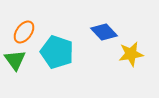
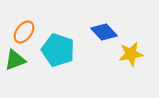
cyan pentagon: moved 1 px right, 2 px up
green triangle: rotated 45 degrees clockwise
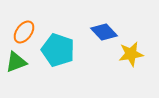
green triangle: moved 1 px right, 2 px down
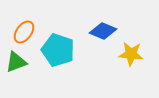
blue diamond: moved 1 px left, 1 px up; rotated 24 degrees counterclockwise
yellow star: rotated 15 degrees clockwise
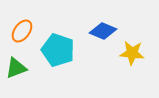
orange ellipse: moved 2 px left, 1 px up
yellow star: moved 1 px right, 1 px up
green triangle: moved 6 px down
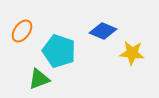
cyan pentagon: moved 1 px right, 1 px down
green triangle: moved 23 px right, 11 px down
